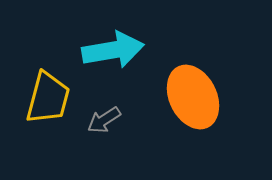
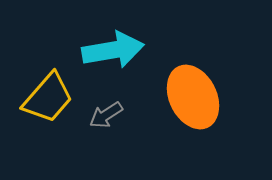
yellow trapezoid: rotated 26 degrees clockwise
gray arrow: moved 2 px right, 5 px up
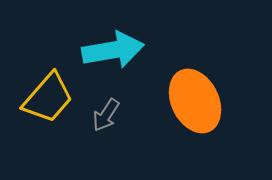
orange ellipse: moved 2 px right, 4 px down
gray arrow: rotated 24 degrees counterclockwise
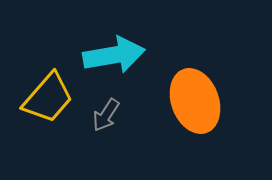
cyan arrow: moved 1 px right, 5 px down
orange ellipse: rotated 6 degrees clockwise
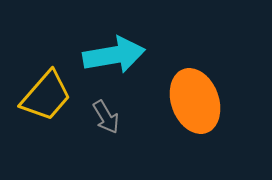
yellow trapezoid: moved 2 px left, 2 px up
gray arrow: moved 2 px down; rotated 64 degrees counterclockwise
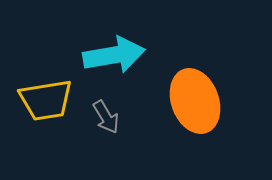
yellow trapezoid: moved 4 px down; rotated 40 degrees clockwise
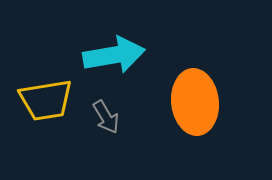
orange ellipse: moved 1 px down; rotated 14 degrees clockwise
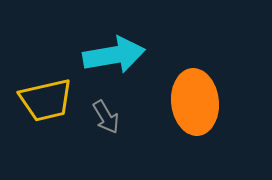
yellow trapezoid: rotated 4 degrees counterclockwise
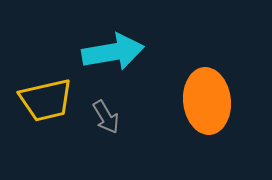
cyan arrow: moved 1 px left, 3 px up
orange ellipse: moved 12 px right, 1 px up
